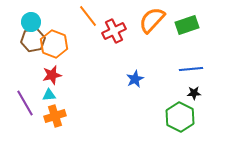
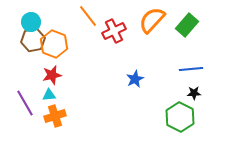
green rectangle: rotated 30 degrees counterclockwise
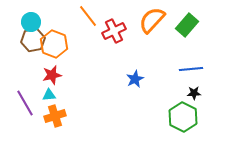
green hexagon: moved 3 px right
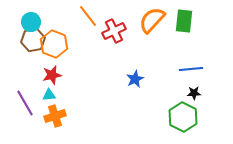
green rectangle: moved 3 px left, 4 px up; rotated 35 degrees counterclockwise
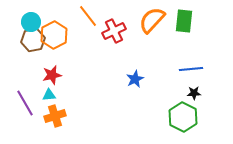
orange hexagon: moved 9 px up; rotated 12 degrees clockwise
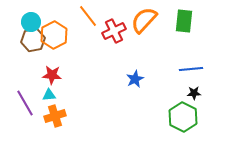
orange semicircle: moved 8 px left
red star: rotated 18 degrees clockwise
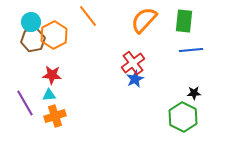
red cross: moved 19 px right, 32 px down; rotated 10 degrees counterclockwise
blue line: moved 19 px up
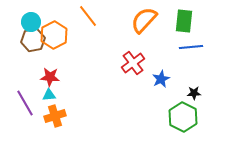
blue line: moved 3 px up
red star: moved 2 px left, 2 px down
blue star: moved 26 px right
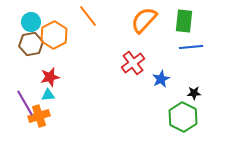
brown hexagon: moved 2 px left, 4 px down
red star: rotated 18 degrees counterclockwise
cyan triangle: moved 1 px left
orange cross: moved 16 px left
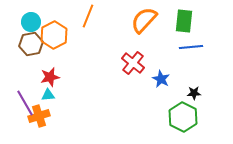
orange line: rotated 60 degrees clockwise
red cross: rotated 15 degrees counterclockwise
blue star: rotated 18 degrees counterclockwise
